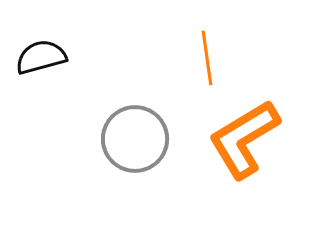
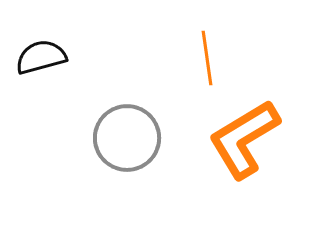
gray circle: moved 8 px left, 1 px up
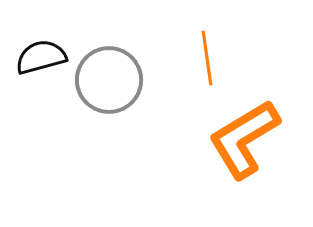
gray circle: moved 18 px left, 58 px up
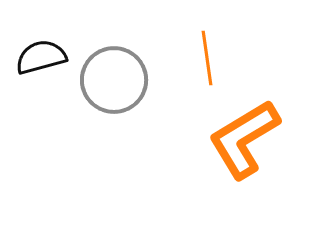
gray circle: moved 5 px right
